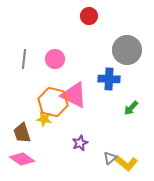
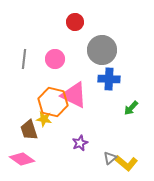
red circle: moved 14 px left, 6 px down
gray circle: moved 25 px left
brown trapezoid: moved 7 px right, 3 px up
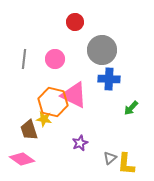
yellow L-shape: moved 1 px down; rotated 55 degrees clockwise
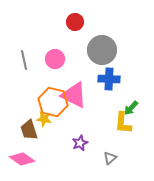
gray line: moved 1 px down; rotated 18 degrees counterclockwise
yellow L-shape: moved 3 px left, 41 px up
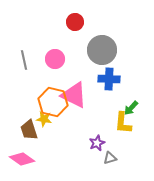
purple star: moved 17 px right
gray triangle: rotated 24 degrees clockwise
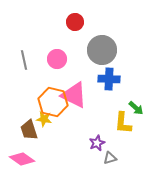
pink circle: moved 2 px right
green arrow: moved 5 px right; rotated 91 degrees counterclockwise
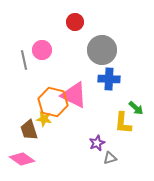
pink circle: moved 15 px left, 9 px up
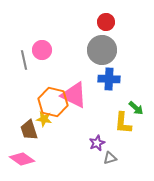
red circle: moved 31 px right
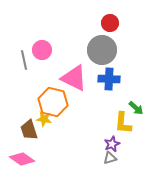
red circle: moved 4 px right, 1 px down
pink triangle: moved 17 px up
purple star: moved 15 px right, 1 px down
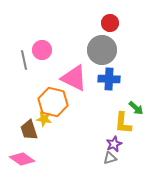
purple star: moved 2 px right
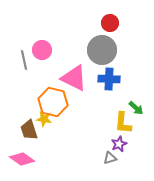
purple star: moved 5 px right
